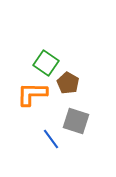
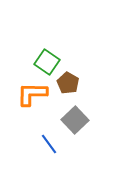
green square: moved 1 px right, 1 px up
gray square: moved 1 px left, 1 px up; rotated 28 degrees clockwise
blue line: moved 2 px left, 5 px down
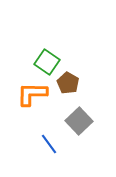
gray square: moved 4 px right, 1 px down
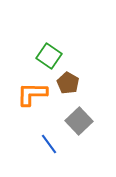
green square: moved 2 px right, 6 px up
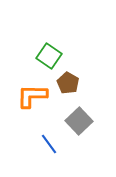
orange L-shape: moved 2 px down
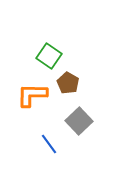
orange L-shape: moved 1 px up
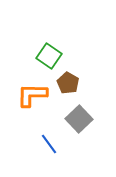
gray square: moved 2 px up
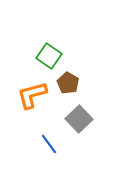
orange L-shape: rotated 16 degrees counterclockwise
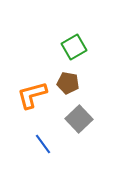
green square: moved 25 px right, 9 px up; rotated 25 degrees clockwise
brown pentagon: rotated 20 degrees counterclockwise
blue line: moved 6 px left
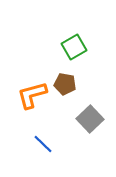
brown pentagon: moved 3 px left, 1 px down
gray square: moved 11 px right
blue line: rotated 10 degrees counterclockwise
